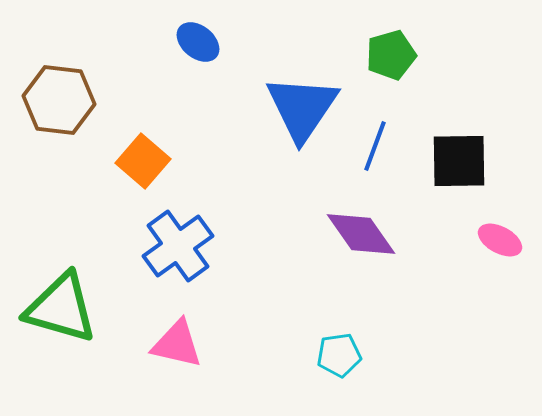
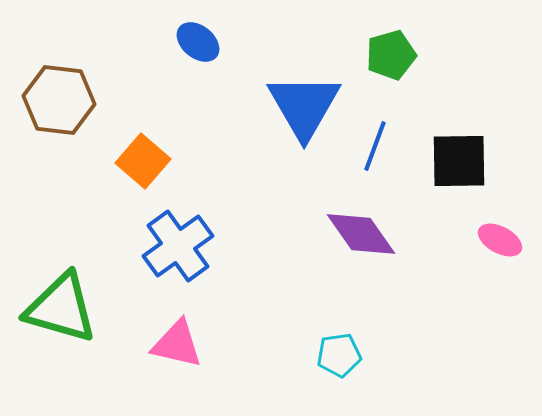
blue triangle: moved 2 px right, 2 px up; rotated 4 degrees counterclockwise
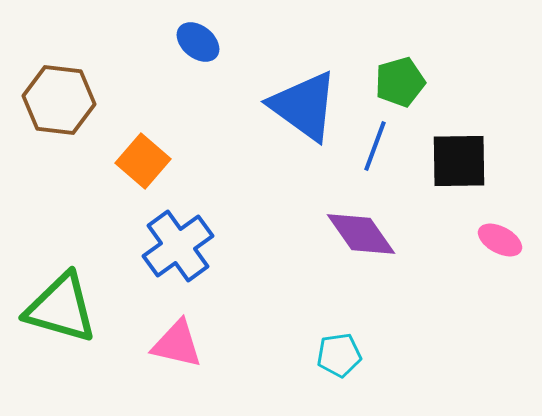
green pentagon: moved 9 px right, 27 px down
blue triangle: rotated 24 degrees counterclockwise
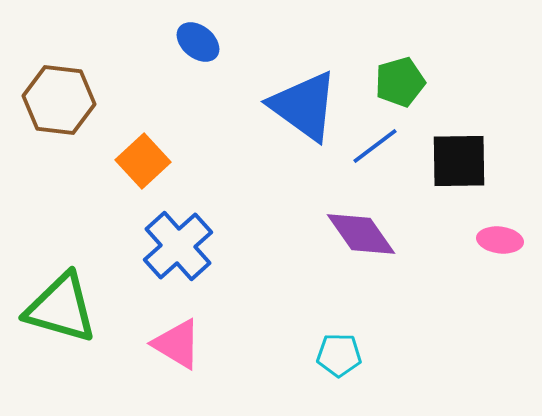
blue line: rotated 33 degrees clockwise
orange square: rotated 6 degrees clockwise
pink ellipse: rotated 21 degrees counterclockwise
blue cross: rotated 6 degrees counterclockwise
pink triangle: rotated 18 degrees clockwise
cyan pentagon: rotated 9 degrees clockwise
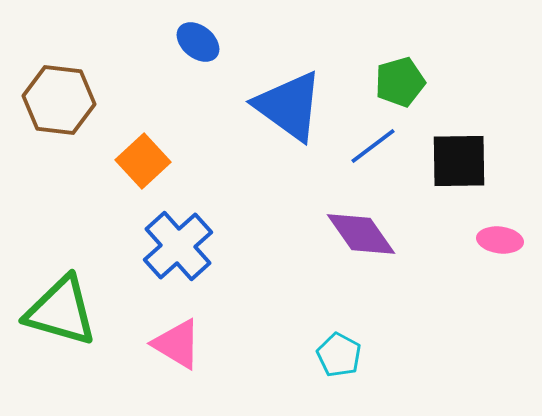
blue triangle: moved 15 px left
blue line: moved 2 px left
green triangle: moved 3 px down
cyan pentagon: rotated 27 degrees clockwise
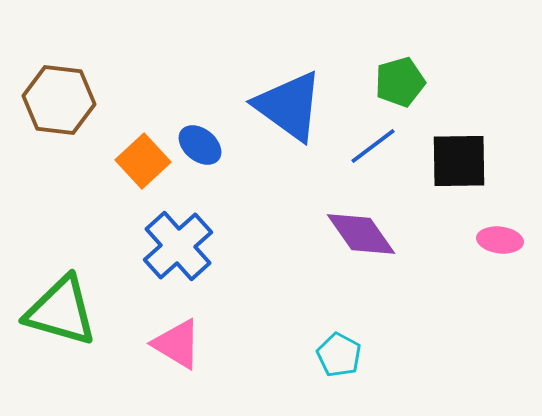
blue ellipse: moved 2 px right, 103 px down
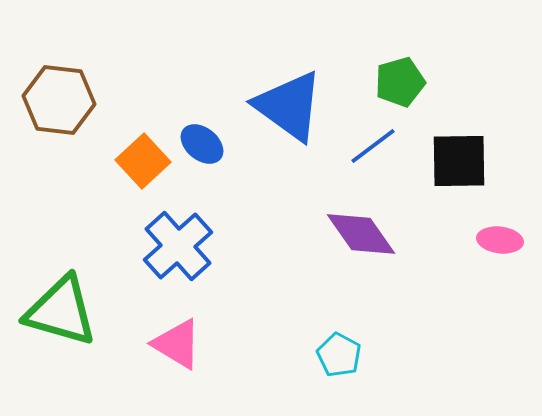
blue ellipse: moved 2 px right, 1 px up
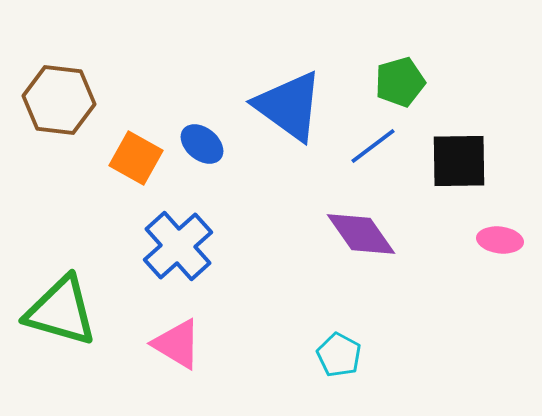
orange square: moved 7 px left, 3 px up; rotated 18 degrees counterclockwise
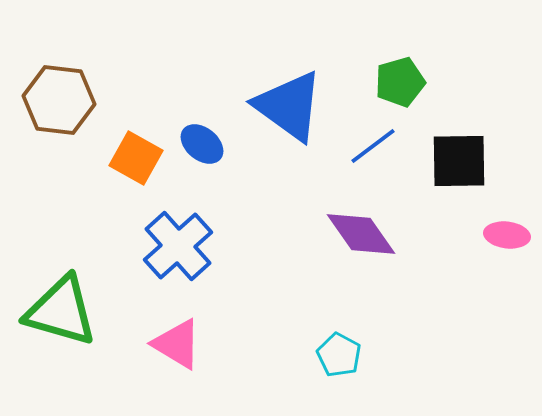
pink ellipse: moved 7 px right, 5 px up
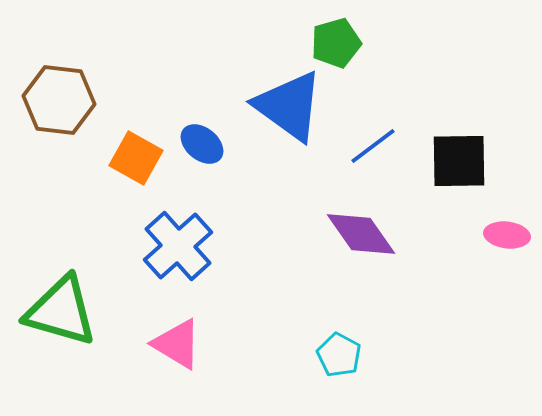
green pentagon: moved 64 px left, 39 px up
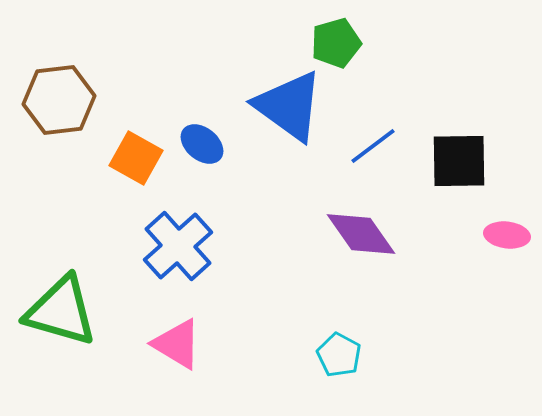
brown hexagon: rotated 14 degrees counterclockwise
